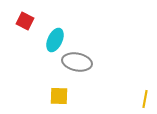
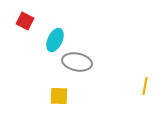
yellow line: moved 13 px up
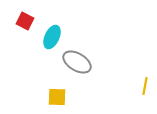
cyan ellipse: moved 3 px left, 3 px up
gray ellipse: rotated 20 degrees clockwise
yellow square: moved 2 px left, 1 px down
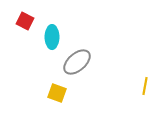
cyan ellipse: rotated 25 degrees counterclockwise
gray ellipse: rotated 72 degrees counterclockwise
yellow square: moved 4 px up; rotated 18 degrees clockwise
